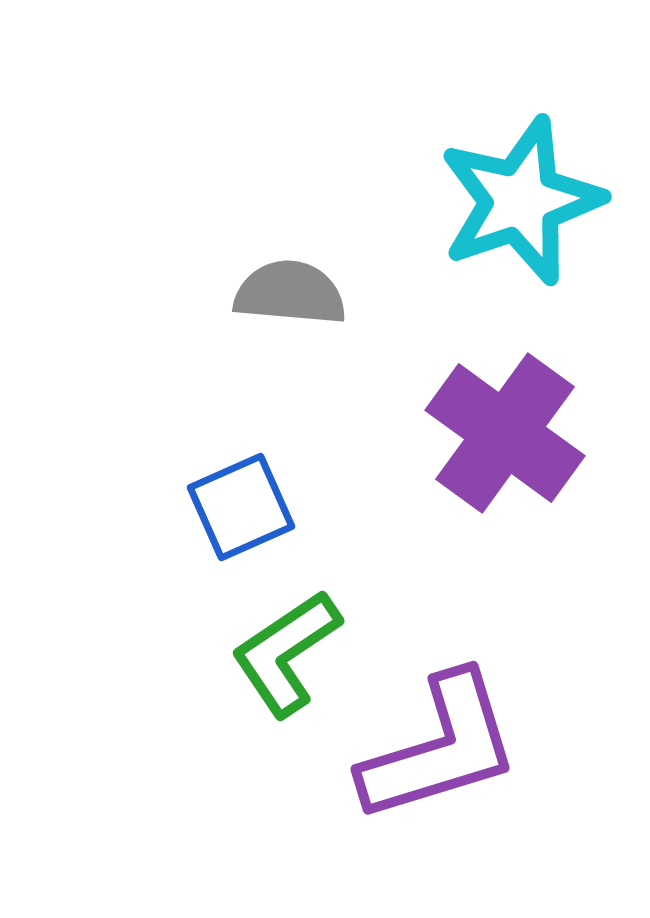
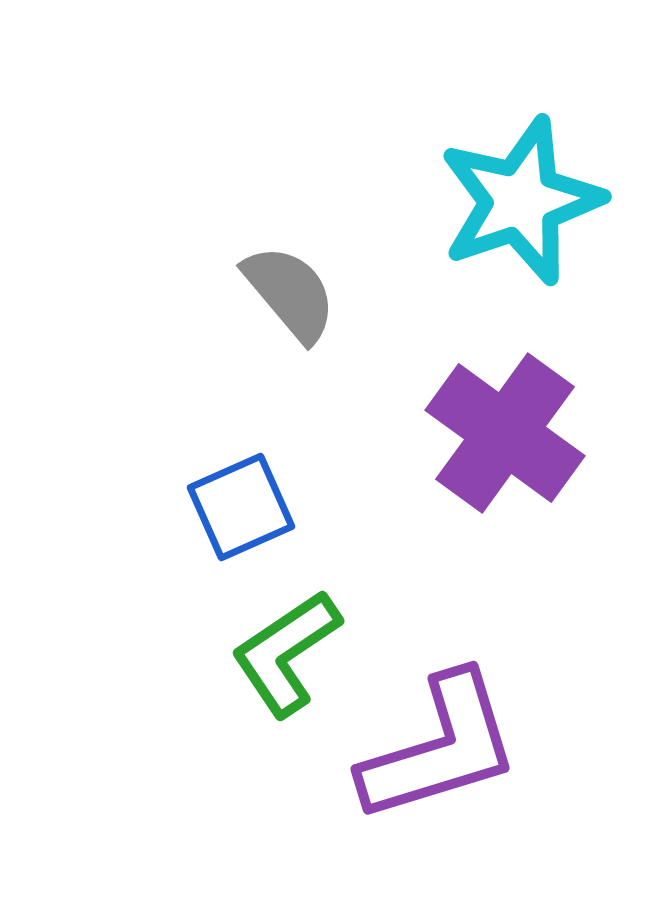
gray semicircle: rotated 45 degrees clockwise
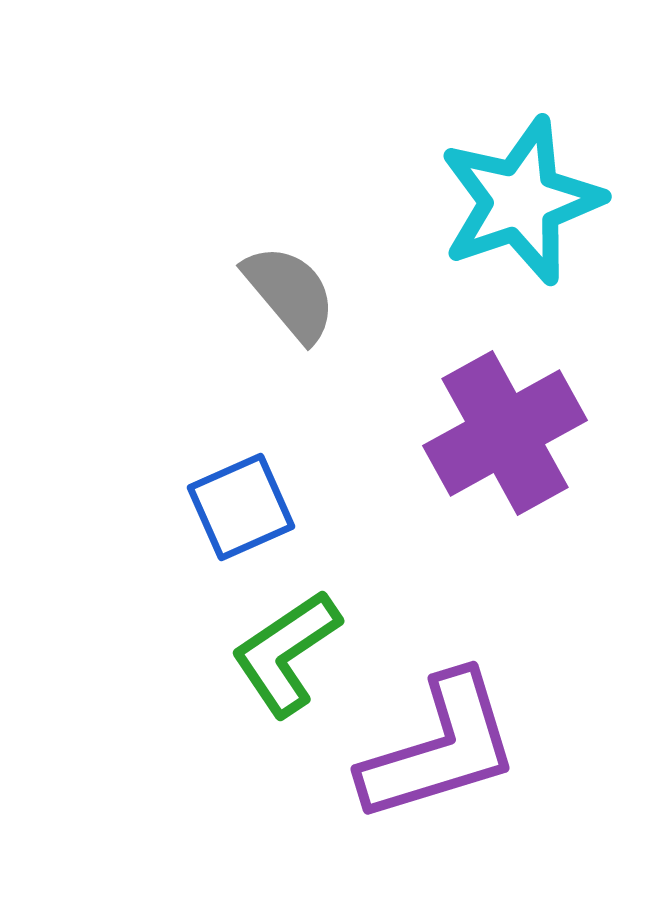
purple cross: rotated 25 degrees clockwise
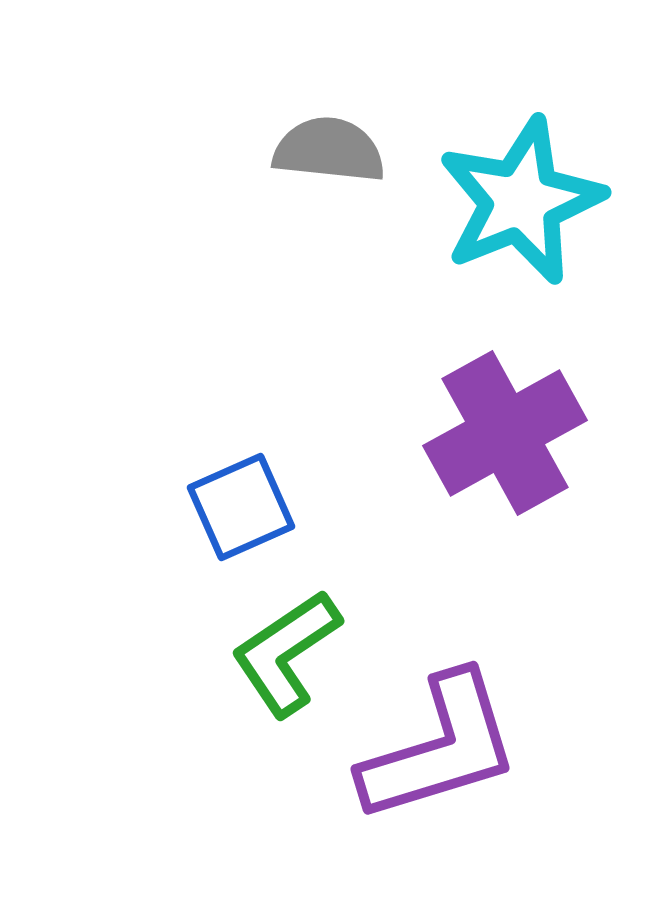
cyan star: rotated 3 degrees counterclockwise
gray semicircle: moved 39 px right, 143 px up; rotated 44 degrees counterclockwise
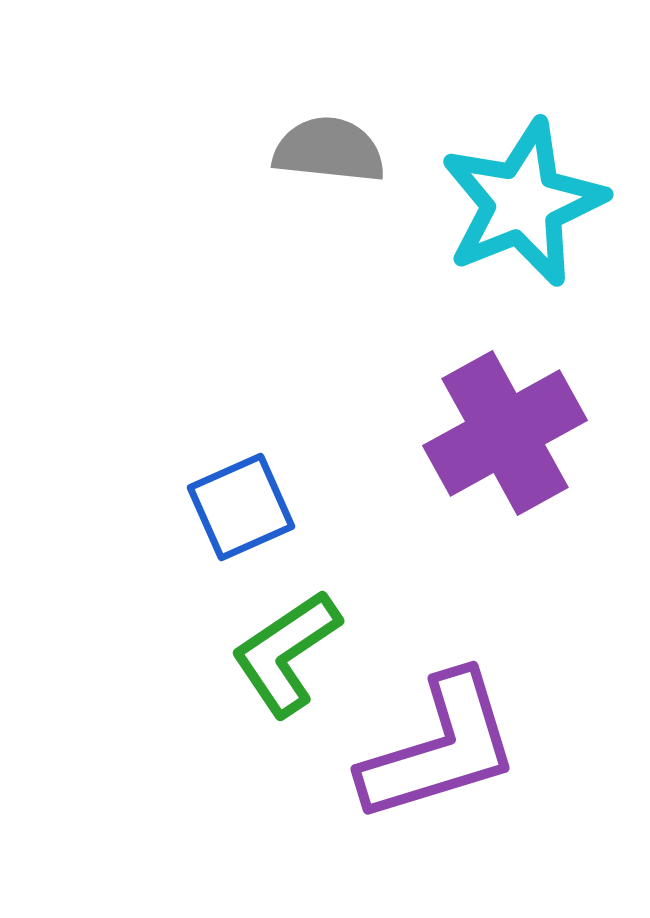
cyan star: moved 2 px right, 2 px down
